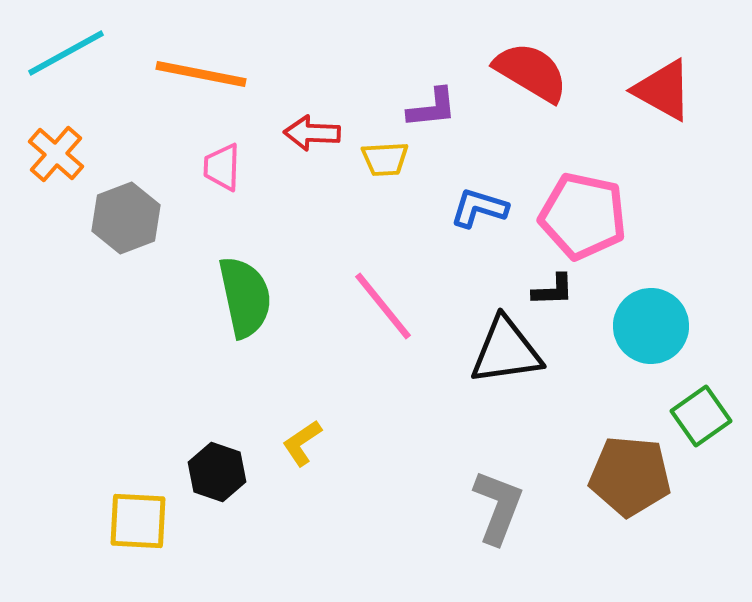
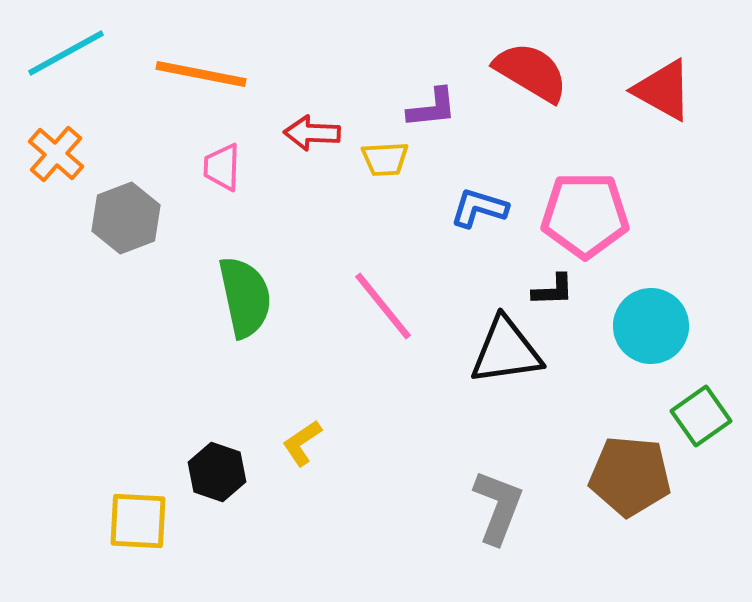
pink pentagon: moved 2 px right, 1 px up; rotated 12 degrees counterclockwise
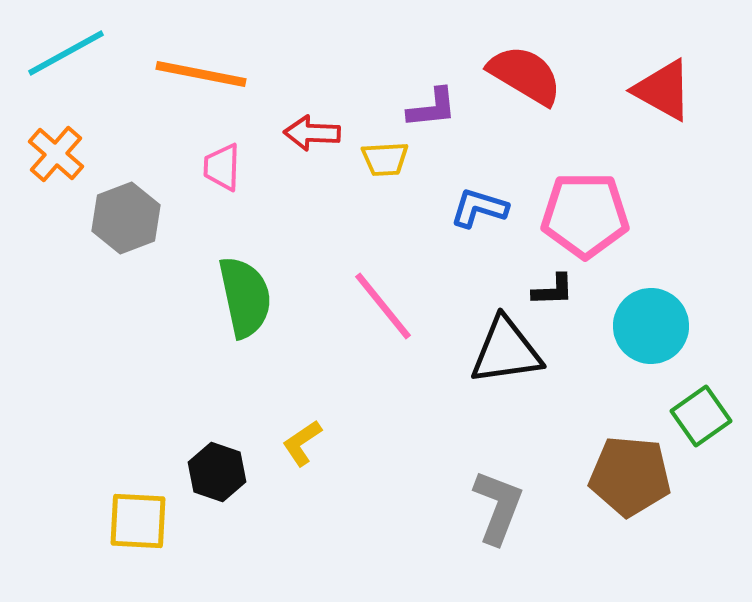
red semicircle: moved 6 px left, 3 px down
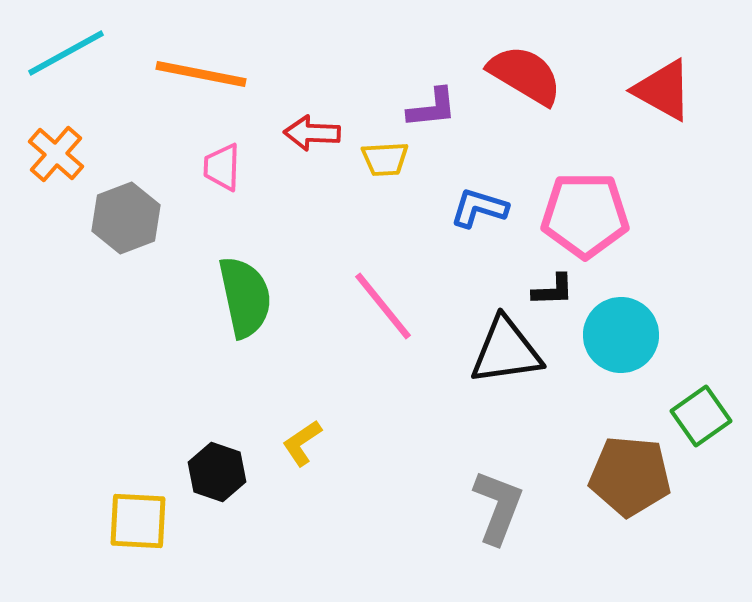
cyan circle: moved 30 px left, 9 px down
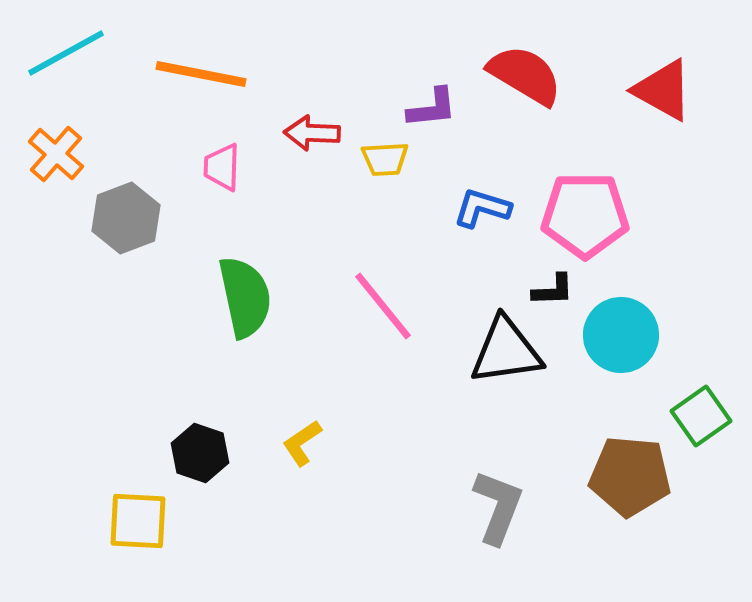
blue L-shape: moved 3 px right
black hexagon: moved 17 px left, 19 px up
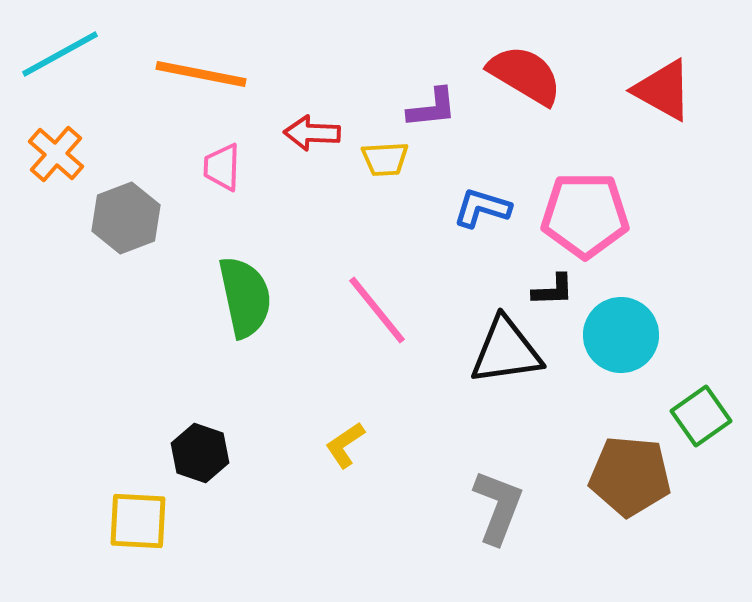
cyan line: moved 6 px left, 1 px down
pink line: moved 6 px left, 4 px down
yellow L-shape: moved 43 px right, 2 px down
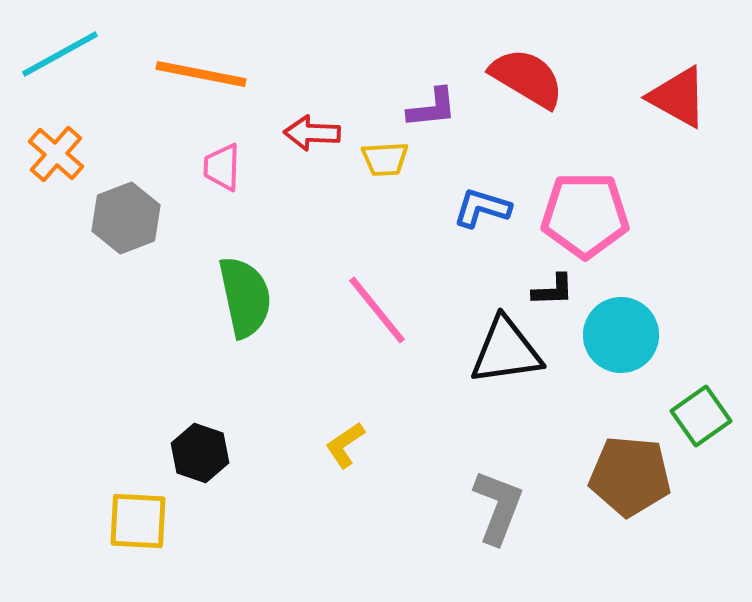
red semicircle: moved 2 px right, 3 px down
red triangle: moved 15 px right, 7 px down
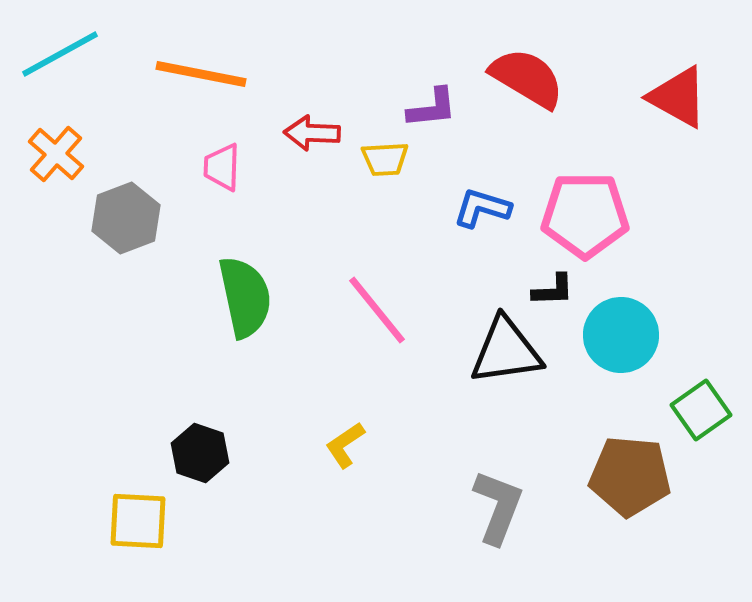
green square: moved 6 px up
